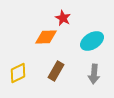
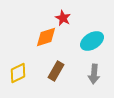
orange diamond: rotated 15 degrees counterclockwise
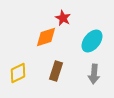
cyan ellipse: rotated 20 degrees counterclockwise
brown rectangle: rotated 12 degrees counterclockwise
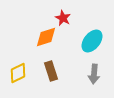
brown rectangle: moved 5 px left; rotated 36 degrees counterclockwise
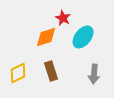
cyan ellipse: moved 9 px left, 4 px up
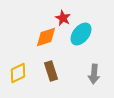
cyan ellipse: moved 2 px left, 3 px up
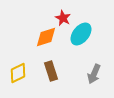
gray arrow: rotated 18 degrees clockwise
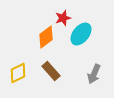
red star: rotated 28 degrees clockwise
orange diamond: rotated 20 degrees counterclockwise
brown rectangle: rotated 24 degrees counterclockwise
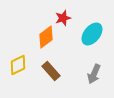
cyan ellipse: moved 11 px right
yellow diamond: moved 8 px up
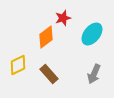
brown rectangle: moved 2 px left, 3 px down
